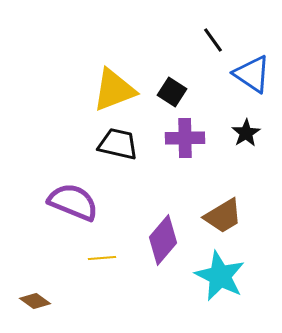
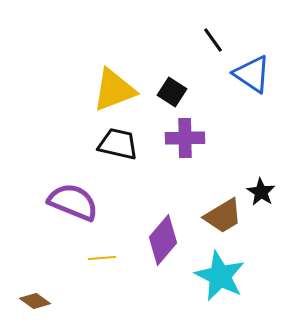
black star: moved 15 px right, 59 px down; rotated 8 degrees counterclockwise
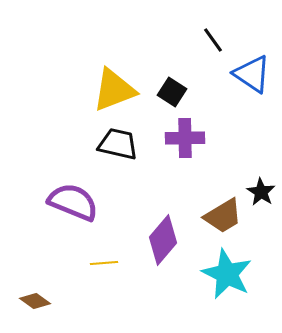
yellow line: moved 2 px right, 5 px down
cyan star: moved 7 px right, 2 px up
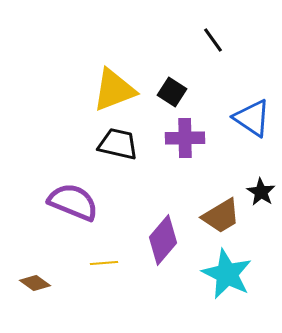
blue triangle: moved 44 px down
brown trapezoid: moved 2 px left
brown diamond: moved 18 px up
